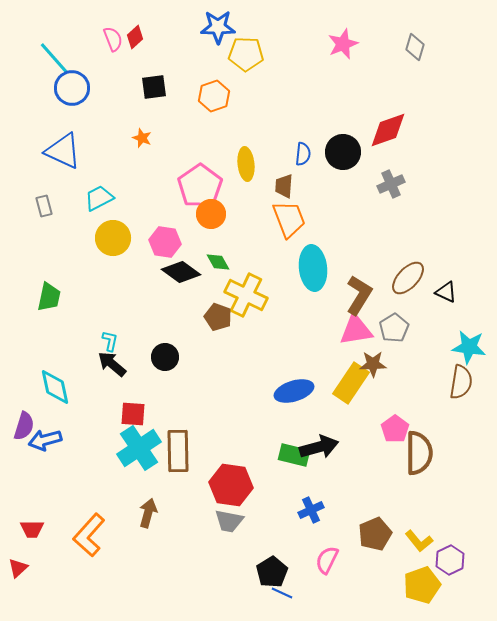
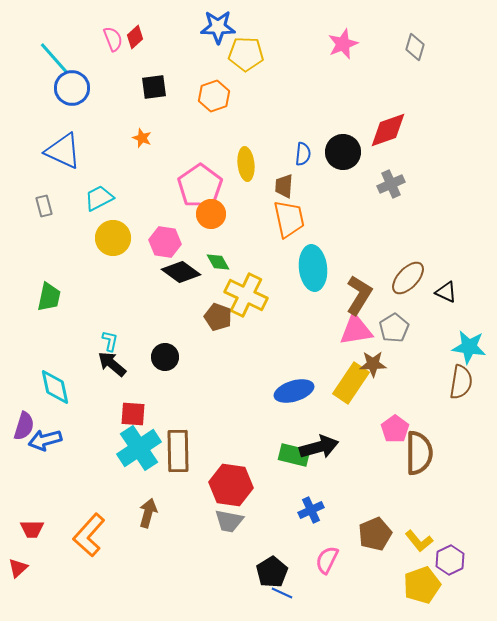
orange trapezoid at (289, 219): rotated 9 degrees clockwise
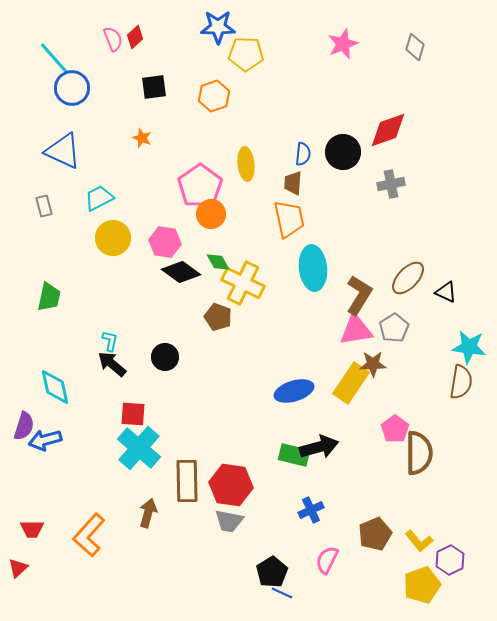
gray cross at (391, 184): rotated 12 degrees clockwise
brown trapezoid at (284, 186): moved 9 px right, 3 px up
yellow cross at (246, 295): moved 3 px left, 12 px up
cyan cross at (139, 448): rotated 15 degrees counterclockwise
brown rectangle at (178, 451): moved 9 px right, 30 px down
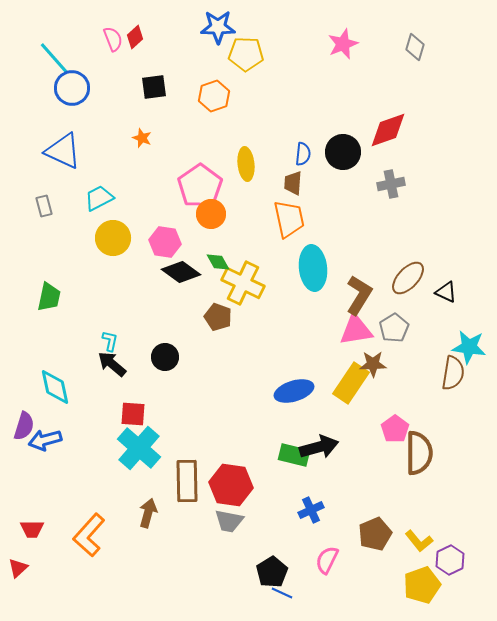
brown semicircle at (461, 382): moved 8 px left, 9 px up
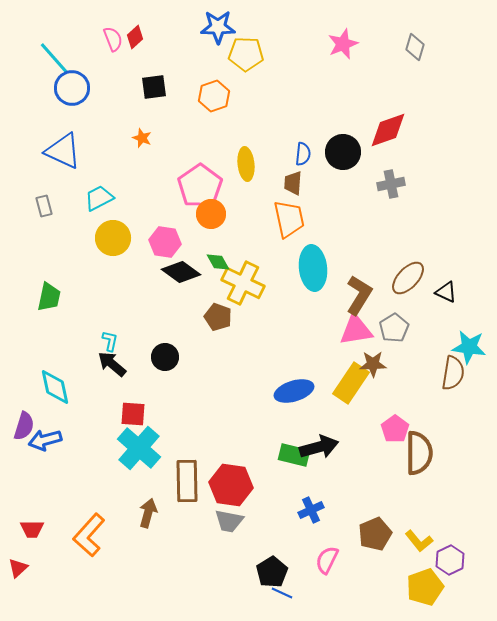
yellow pentagon at (422, 585): moved 3 px right, 2 px down
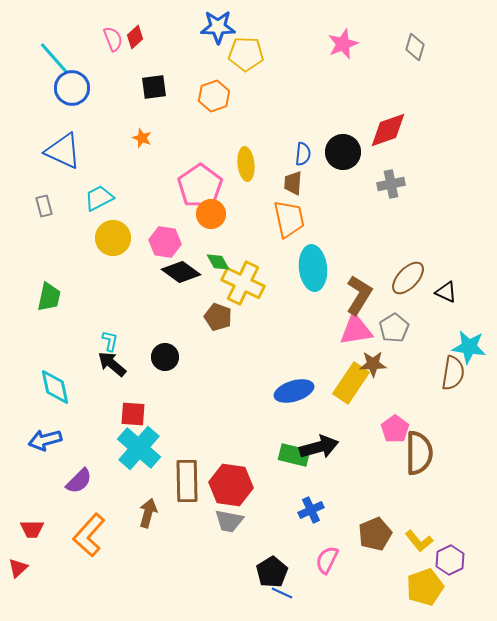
purple semicircle at (24, 426): moved 55 px right, 55 px down; rotated 28 degrees clockwise
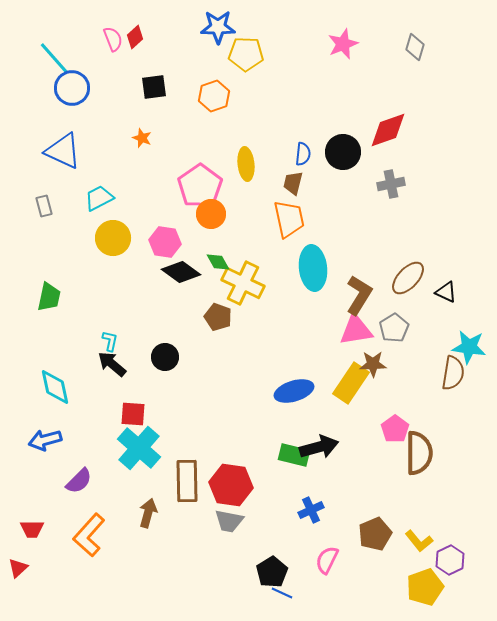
brown trapezoid at (293, 183): rotated 10 degrees clockwise
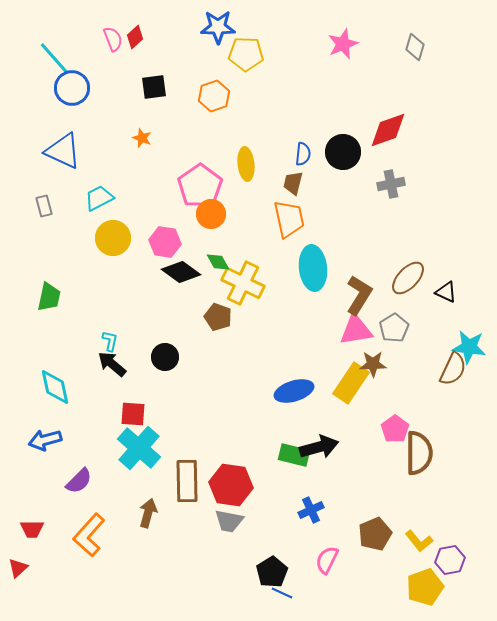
brown semicircle at (453, 373): moved 4 px up; rotated 16 degrees clockwise
purple hexagon at (450, 560): rotated 16 degrees clockwise
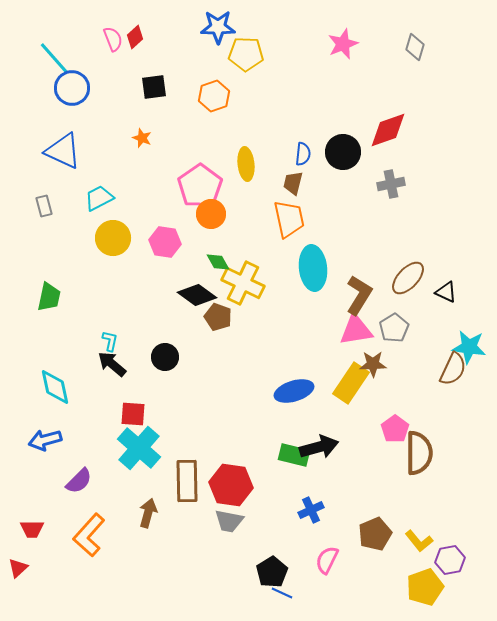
black diamond at (181, 272): moved 16 px right, 23 px down
